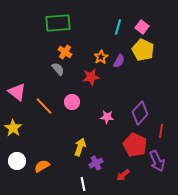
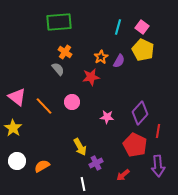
green rectangle: moved 1 px right, 1 px up
pink triangle: moved 5 px down
red line: moved 3 px left
yellow arrow: rotated 132 degrees clockwise
purple arrow: moved 1 px right, 5 px down; rotated 20 degrees clockwise
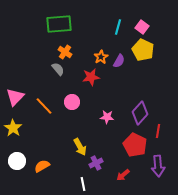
green rectangle: moved 2 px down
pink triangle: moved 2 px left; rotated 36 degrees clockwise
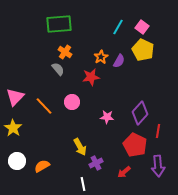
cyan line: rotated 14 degrees clockwise
red arrow: moved 1 px right, 3 px up
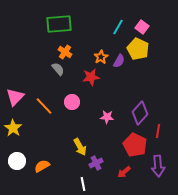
yellow pentagon: moved 5 px left, 1 px up
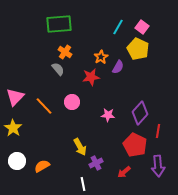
purple semicircle: moved 1 px left, 6 px down
pink star: moved 1 px right, 2 px up
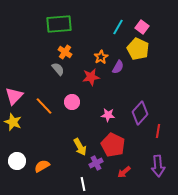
pink triangle: moved 1 px left, 1 px up
yellow star: moved 6 px up; rotated 12 degrees counterclockwise
red pentagon: moved 22 px left
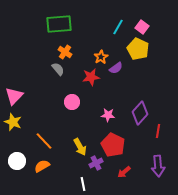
purple semicircle: moved 2 px left, 1 px down; rotated 24 degrees clockwise
orange line: moved 35 px down
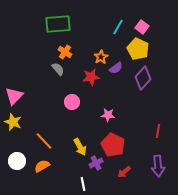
green rectangle: moved 1 px left
purple diamond: moved 3 px right, 35 px up
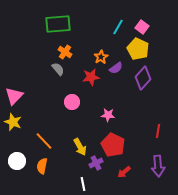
orange semicircle: rotated 49 degrees counterclockwise
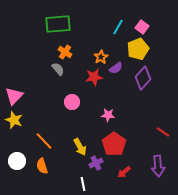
yellow pentagon: rotated 25 degrees clockwise
red star: moved 3 px right
yellow star: moved 1 px right, 2 px up
red line: moved 5 px right, 1 px down; rotated 64 degrees counterclockwise
red pentagon: moved 1 px right, 1 px up; rotated 10 degrees clockwise
orange semicircle: rotated 28 degrees counterclockwise
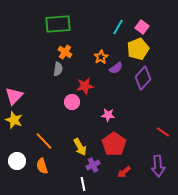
gray semicircle: rotated 48 degrees clockwise
red star: moved 9 px left, 9 px down
purple cross: moved 3 px left, 2 px down
